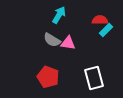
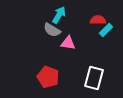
red semicircle: moved 2 px left
gray semicircle: moved 10 px up
white rectangle: rotated 30 degrees clockwise
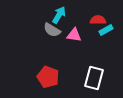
cyan rectangle: rotated 16 degrees clockwise
pink triangle: moved 6 px right, 8 px up
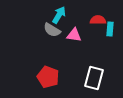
cyan rectangle: moved 4 px right, 1 px up; rotated 56 degrees counterclockwise
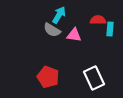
white rectangle: rotated 40 degrees counterclockwise
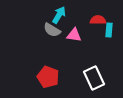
cyan rectangle: moved 1 px left, 1 px down
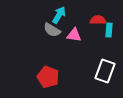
white rectangle: moved 11 px right, 7 px up; rotated 45 degrees clockwise
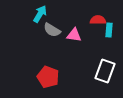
cyan arrow: moved 19 px left, 1 px up
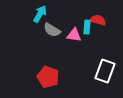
red semicircle: rotated 14 degrees clockwise
cyan rectangle: moved 22 px left, 3 px up
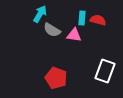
cyan rectangle: moved 5 px left, 9 px up
red pentagon: moved 8 px right, 1 px down
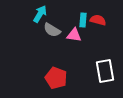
cyan rectangle: moved 1 px right, 2 px down
white rectangle: rotated 30 degrees counterclockwise
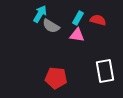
cyan rectangle: moved 5 px left, 2 px up; rotated 24 degrees clockwise
gray semicircle: moved 1 px left, 4 px up
pink triangle: moved 3 px right
red pentagon: rotated 15 degrees counterclockwise
